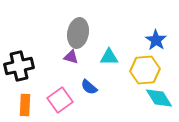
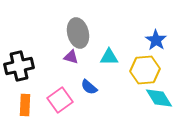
gray ellipse: rotated 24 degrees counterclockwise
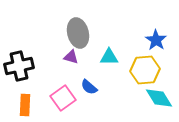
pink square: moved 3 px right, 2 px up
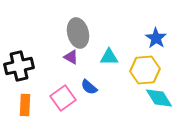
blue star: moved 2 px up
purple triangle: rotated 14 degrees clockwise
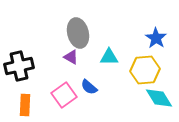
pink square: moved 1 px right, 3 px up
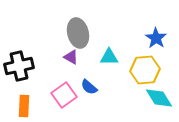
orange rectangle: moved 1 px left, 1 px down
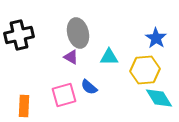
black cross: moved 31 px up
pink square: rotated 20 degrees clockwise
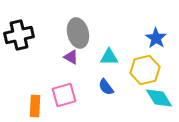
yellow hexagon: rotated 8 degrees counterclockwise
blue semicircle: moved 17 px right; rotated 12 degrees clockwise
orange rectangle: moved 11 px right
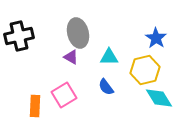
black cross: moved 1 px down
pink square: rotated 15 degrees counterclockwise
